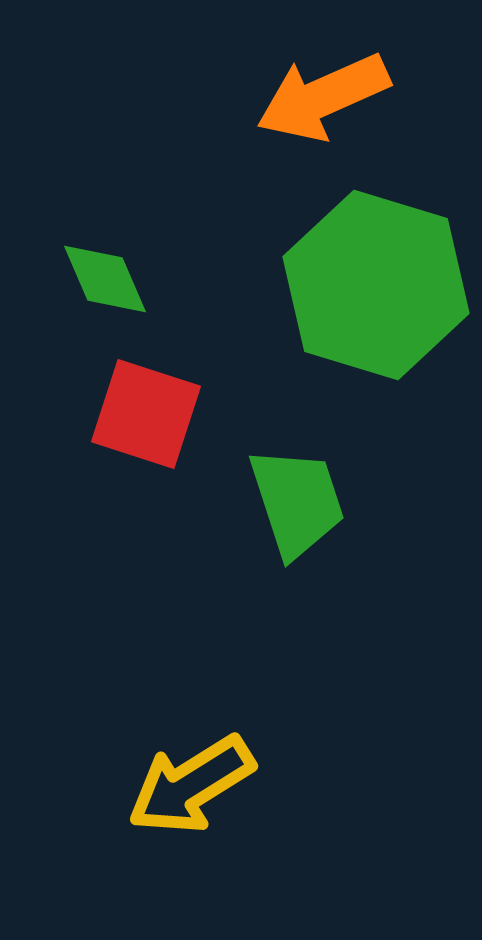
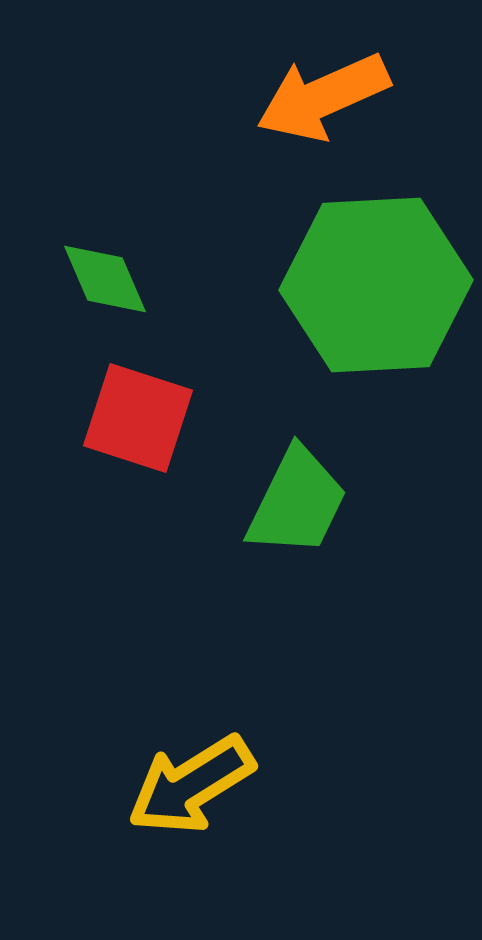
green hexagon: rotated 20 degrees counterclockwise
red square: moved 8 px left, 4 px down
green trapezoid: rotated 44 degrees clockwise
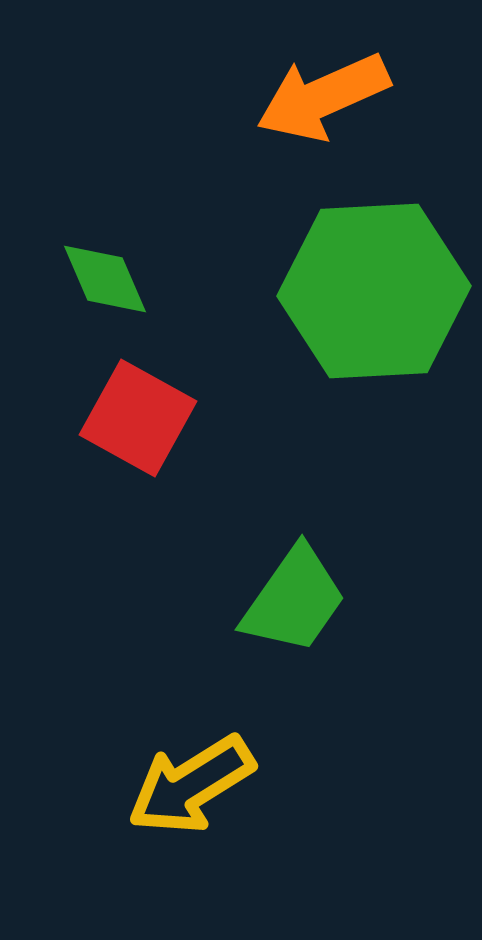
green hexagon: moved 2 px left, 6 px down
red square: rotated 11 degrees clockwise
green trapezoid: moved 3 px left, 98 px down; rotated 9 degrees clockwise
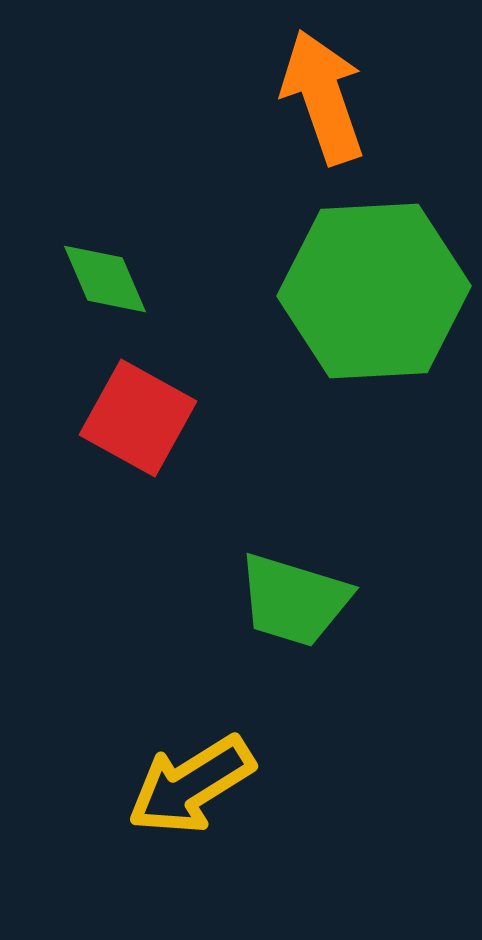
orange arrow: rotated 95 degrees clockwise
green trapezoid: rotated 72 degrees clockwise
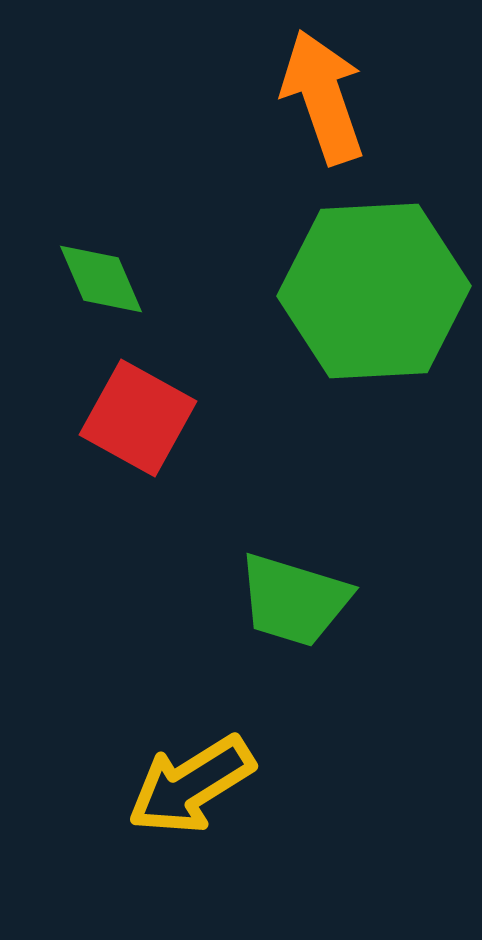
green diamond: moved 4 px left
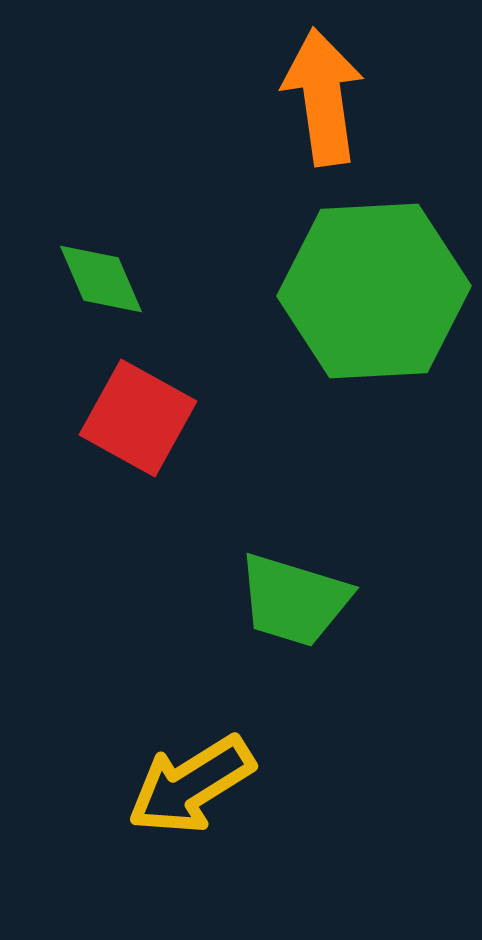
orange arrow: rotated 11 degrees clockwise
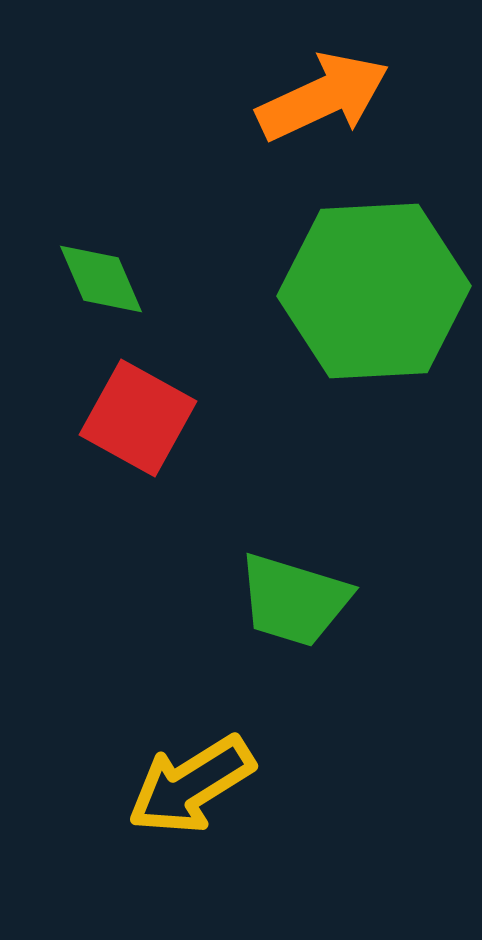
orange arrow: rotated 73 degrees clockwise
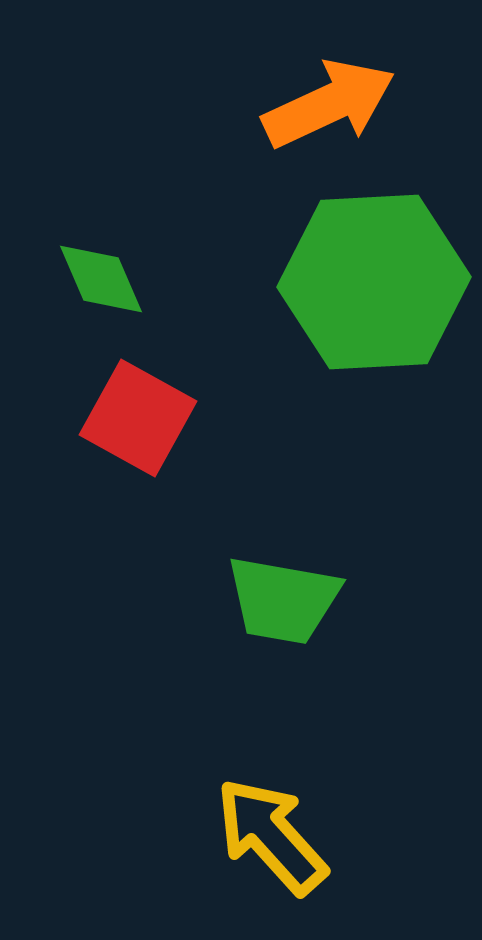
orange arrow: moved 6 px right, 7 px down
green hexagon: moved 9 px up
green trapezoid: moved 11 px left; rotated 7 degrees counterclockwise
yellow arrow: moved 80 px right, 51 px down; rotated 80 degrees clockwise
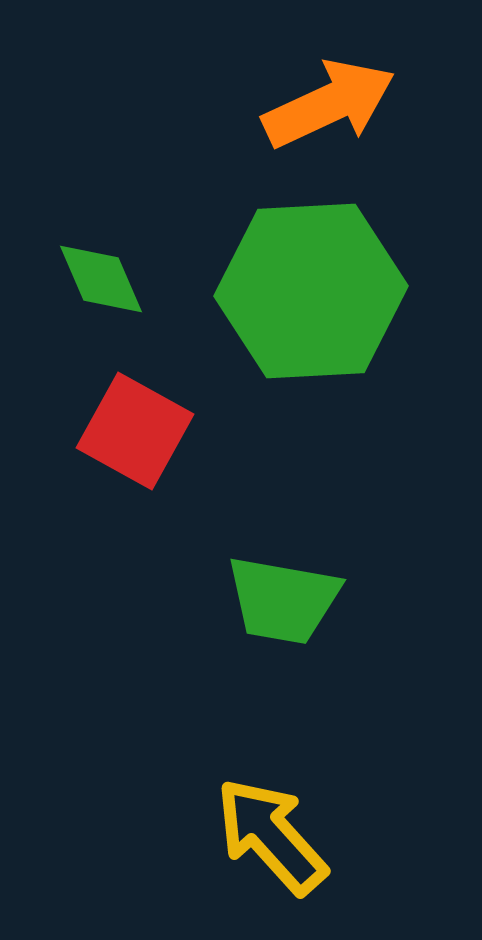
green hexagon: moved 63 px left, 9 px down
red square: moved 3 px left, 13 px down
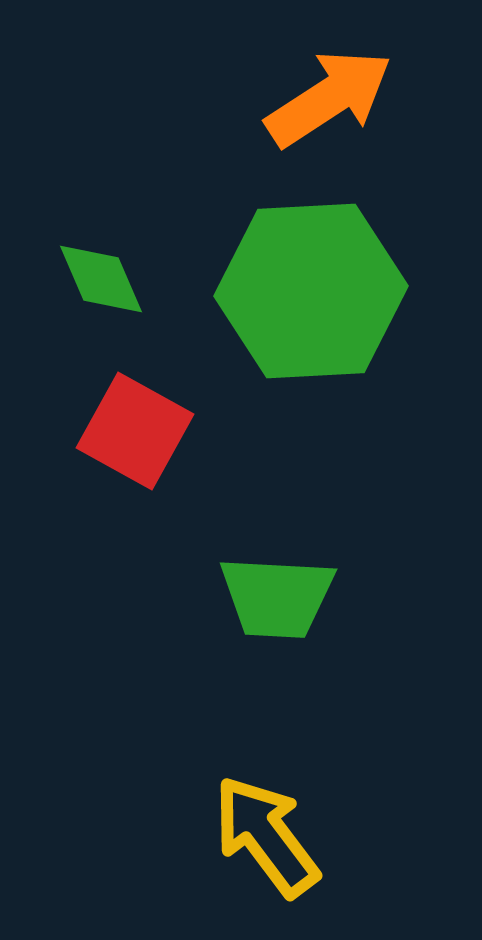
orange arrow: moved 6 px up; rotated 8 degrees counterclockwise
green trapezoid: moved 6 px left, 3 px up; rotated 7 degrees counterclockwise
yellow arrow: moved 5 px left; rotated 5 degrees clockwise
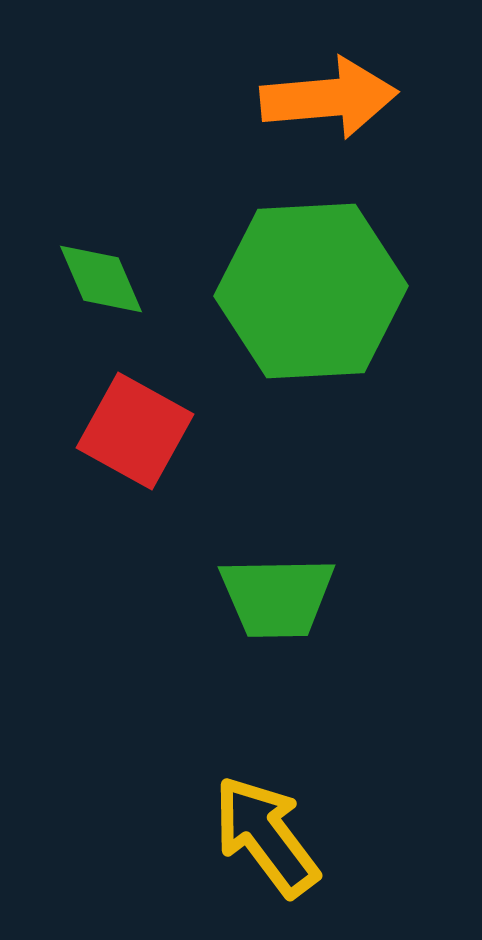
orange arrow: rotated 28 degrees clockwise
green trapezoid: rotated 4 degrees counterclockwise
